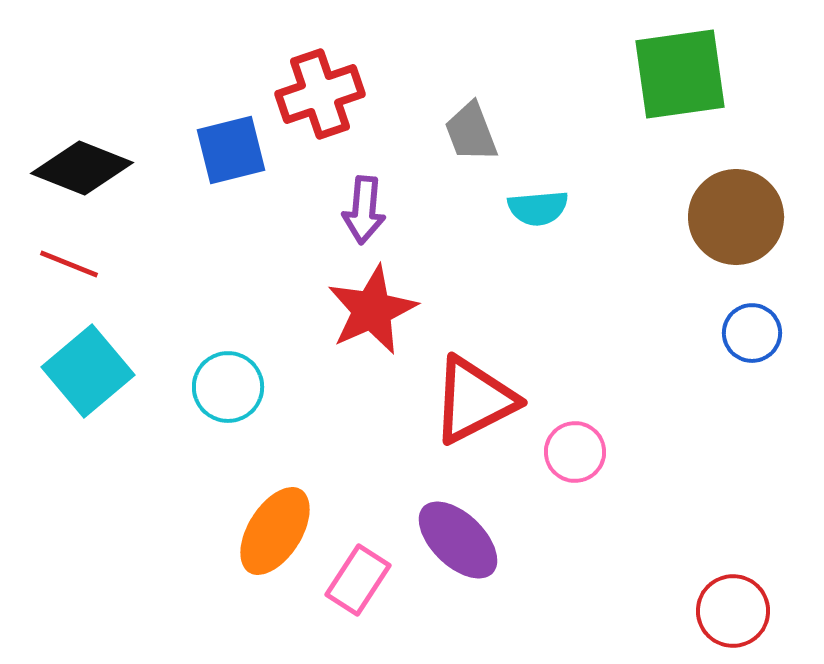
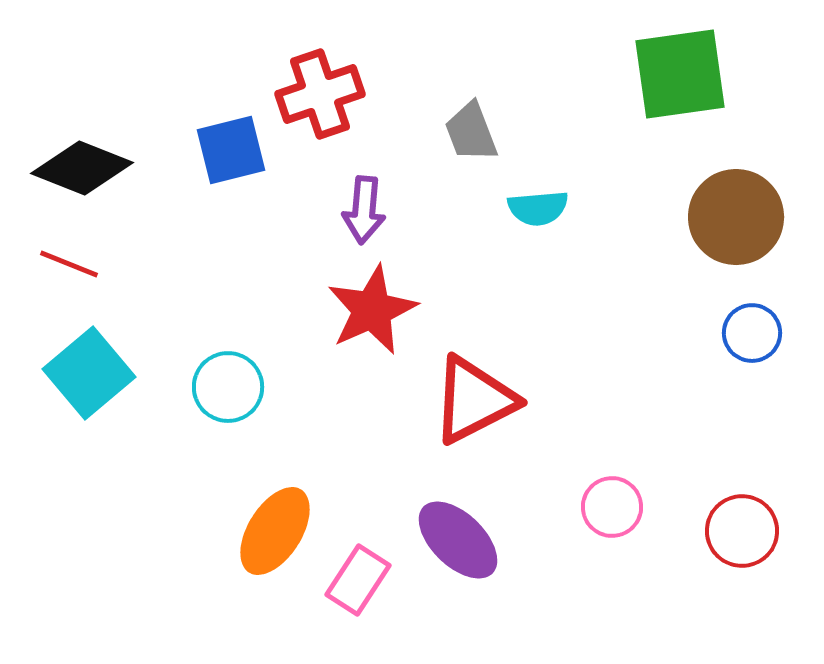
cyan square: moved 1 px right, 2 px down
pink circle: moved 37 px right, 55 px down
red circle: moved 9 px right, 80 px up
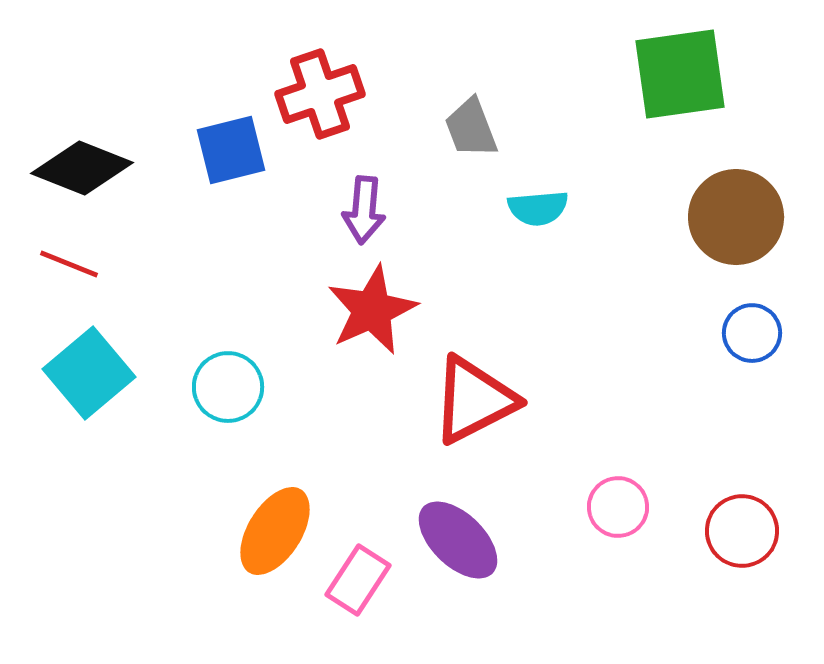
gray trapezoid: moved 4 px up
pink circle: moved 6 px right
